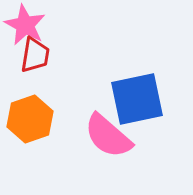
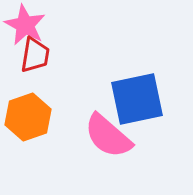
orange hexagon: moved 2 px left, 2 px up
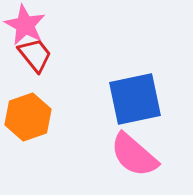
red trapezoid: rotated 48 degrees counterclockwise
blue square: moved 2 px left
pink semicircle: moved 26 px right, 19 px down
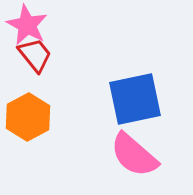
pink star: moved 2 px right
orange hexagon: rotated 9 degrees counterclockwise
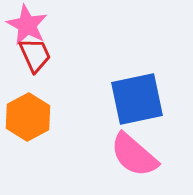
red trapezoid: rotated 15 degrees clockwise
blue square: moved 2 px right
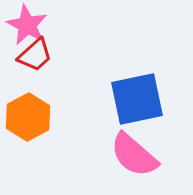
red trapezoid: rotated 72 degrees clockwise
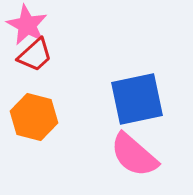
orange hexagon: moved 6 px right; rotated 18 degrees counterclockwise
